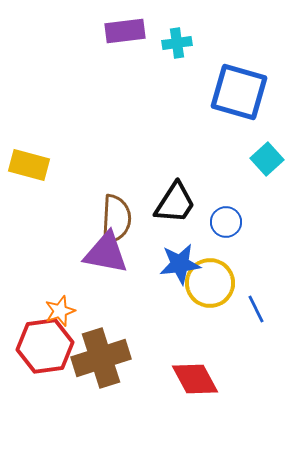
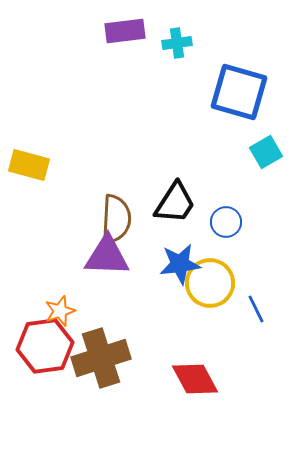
cyan square: moved 1 px left, 7 px up; rotated 12 degrees clockwise
purple triangle: moved 1 px right, 3 px down; rotated 9 degrees counterclockwise
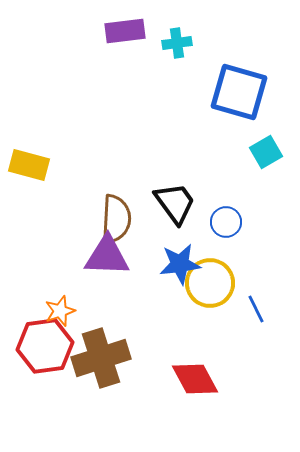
black trapezoid: rotated 69 degrees counterclockwise
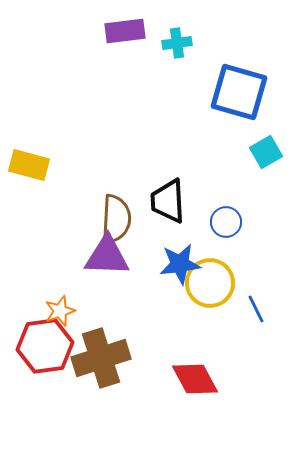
black trapezoid: moved 7 px left, 2 px up; rotated 147 degrees counterclockwise
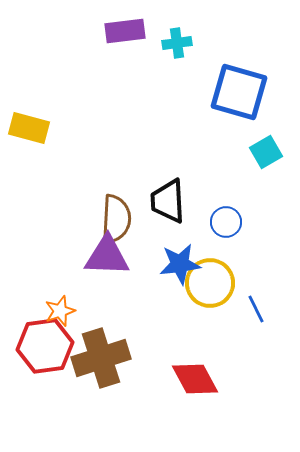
yellow rectangle: moved 37 px up
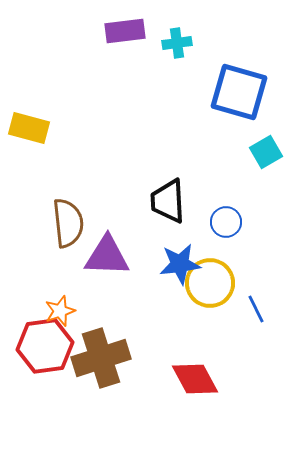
brown semicircle: moved 48 px left, 4 px down; rotated 9 degrees counterclockwise
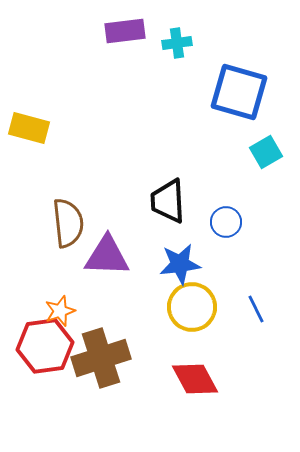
yellow circle: moved 18 px left, 24 px down
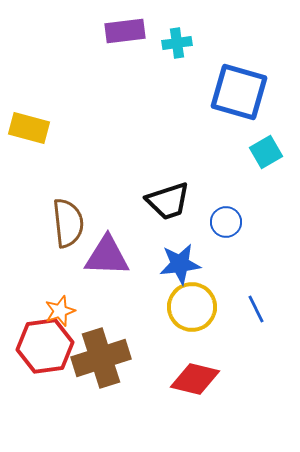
black trapezoid: rotated 105 degrees counterclockwise
red diamond: rotated 48 degrees counterclockwise
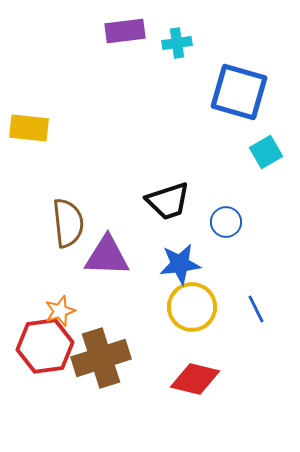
yellow rectangle: rotated 9 degrees counterclockwise
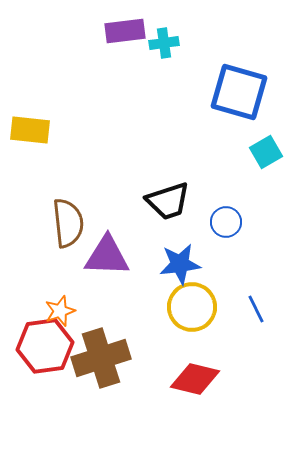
cyan cross: moved 13 px left
yellow rectangle: moved 1 px right, 2 px down
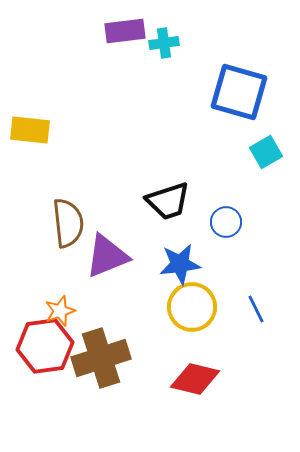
purple triangle: rotated 24 degrees counterclockwise
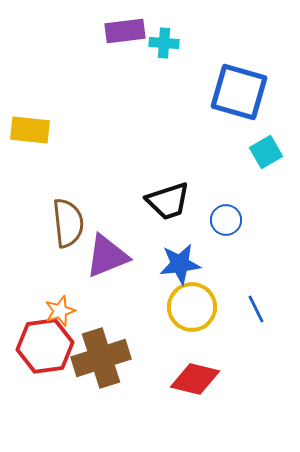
cyan cross: rotated 12 degrees clockwise
blue circle: moved 2 px up
